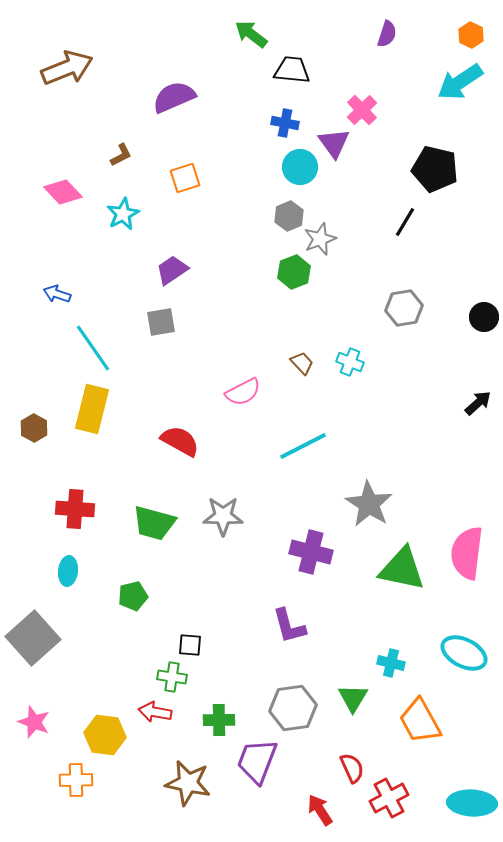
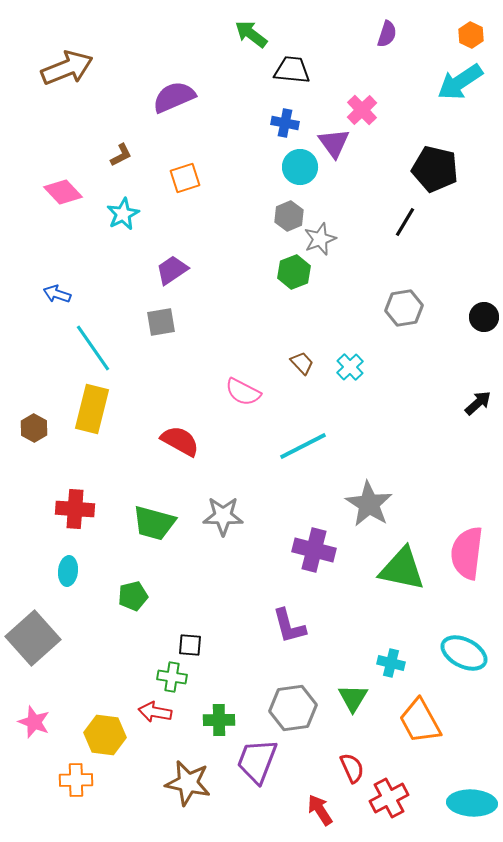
cyan cross at (350, 362): moved 5 px down; rotated 24 degrees clockwise
pink semicircle at (243, 392): rotated 54 degrees clockwise
purple cross at (311, 552): moved 3 px right, 2 px up
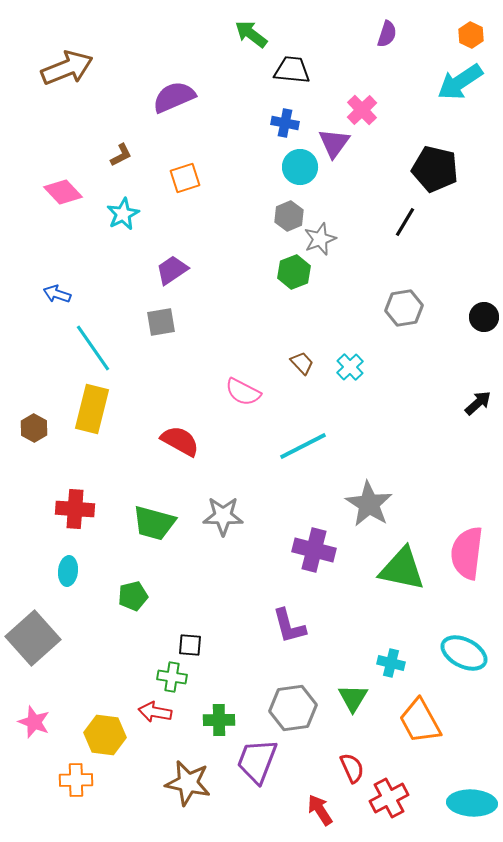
purple triangle at (334, 143): rotated 12 degrees clockwise
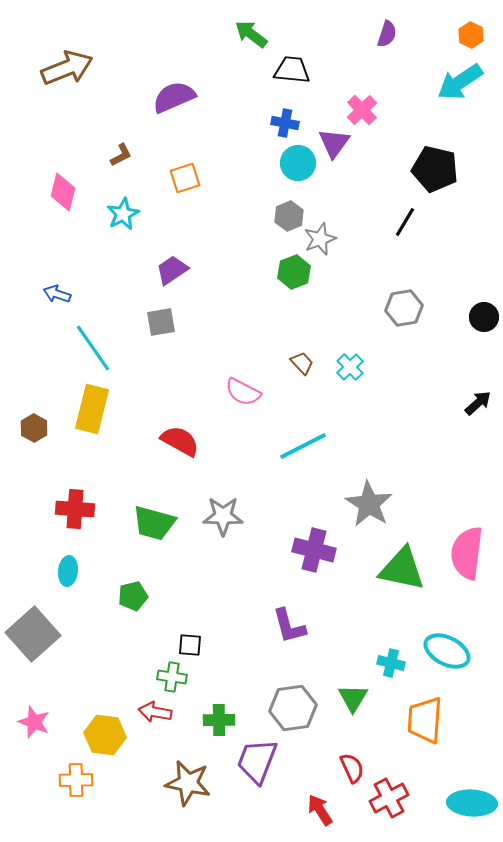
cyan circle at (300, 167): moved 2 px left, 4 px up
pink diamond at (63, 192): rotated 57 degrees clockwise
gray square at (33, 638): moved 4 px up
cyan ellipse at (464, 653): moved 17 px left, 2 px up
orange trapezoid at (420, 721): moved 5 px right, 1 px up; rotated 33 degrees clockwise
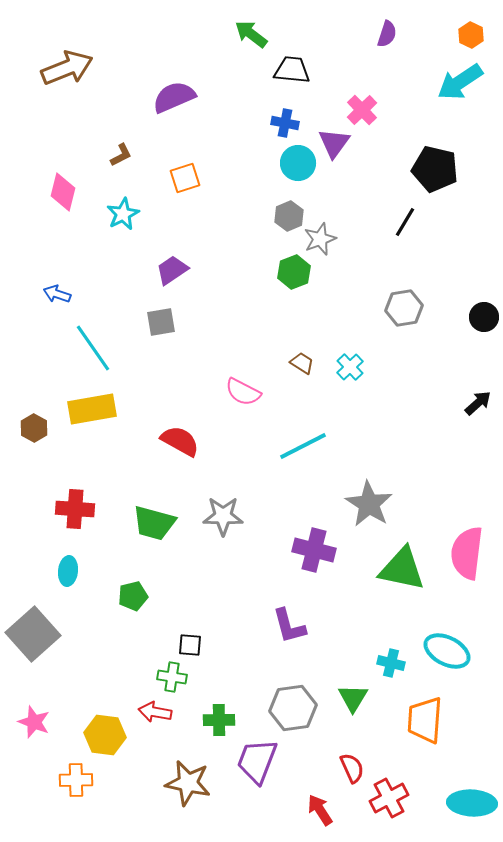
brown trapezoid at (302, 363): rotated 15 degrees counterclockwise
yellow rectangle at (92, 409): rotated 66 degrees clockwise
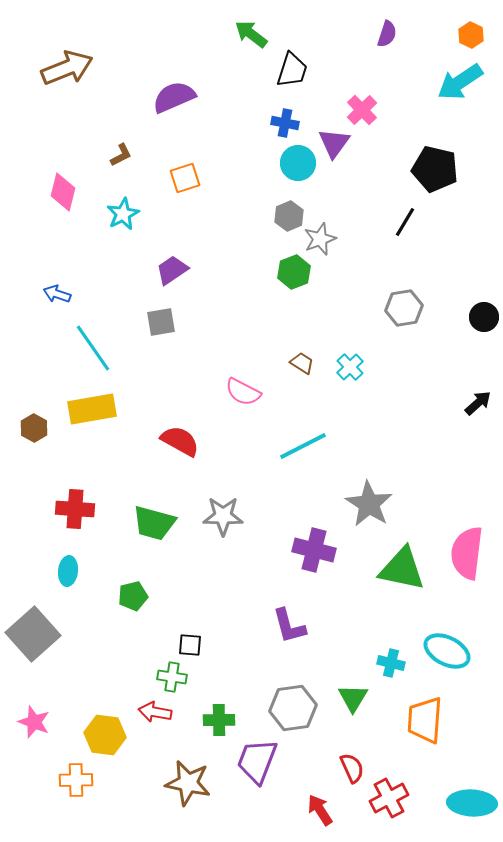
black trapezoid at (292, 70): rotated 102 degrees clockwise
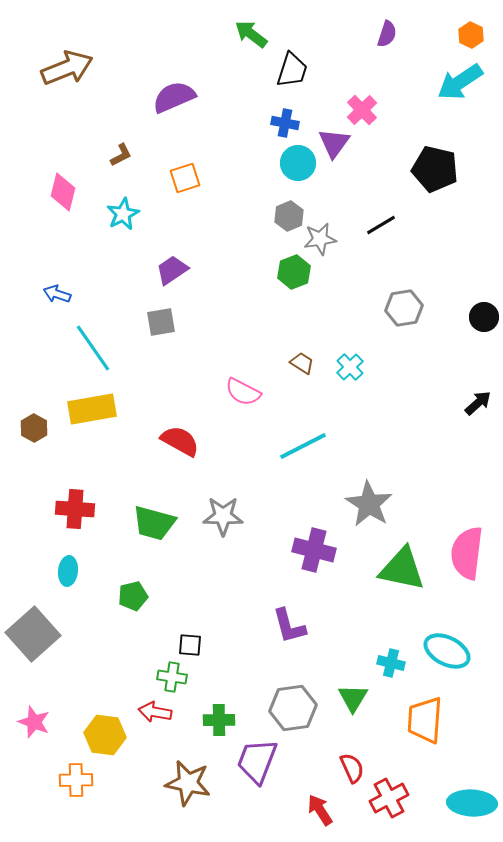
black line at (405, 222): moved 24 px left, 3 px down; rotated 28 degrees clockwise
gray star at (320, 239): rotated 12 degrees clockwise
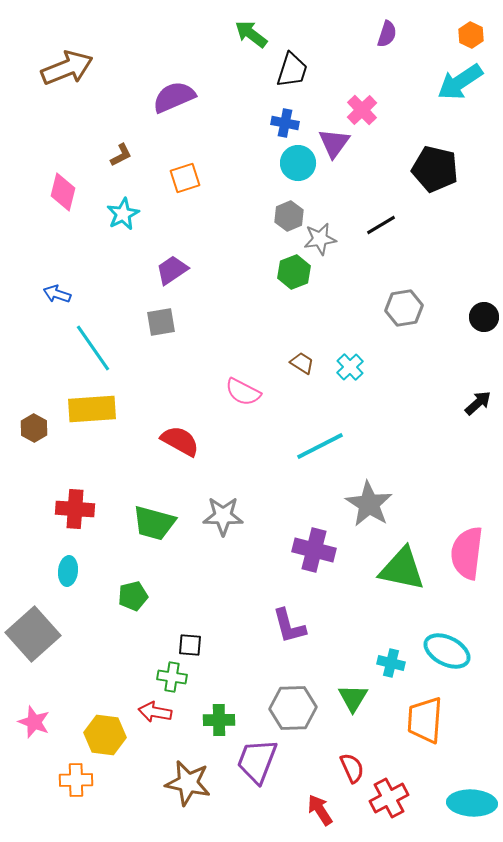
yellow rectangle at (92, 409): rotated 6 degrees clockwise
cyan line at (303, 446): moved 17 px right
gray hexagon at (293, 708): rotated 6 degrees clockwise
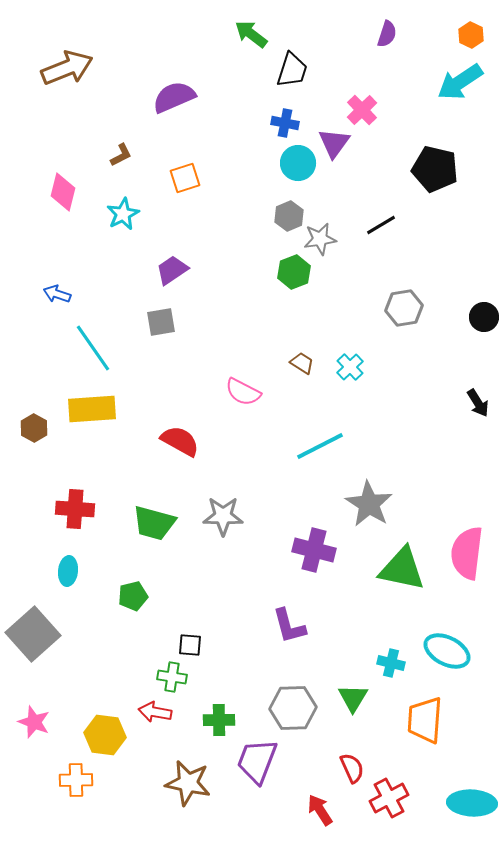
black arrow at (478, 403): rotated 100 degrees clockwise
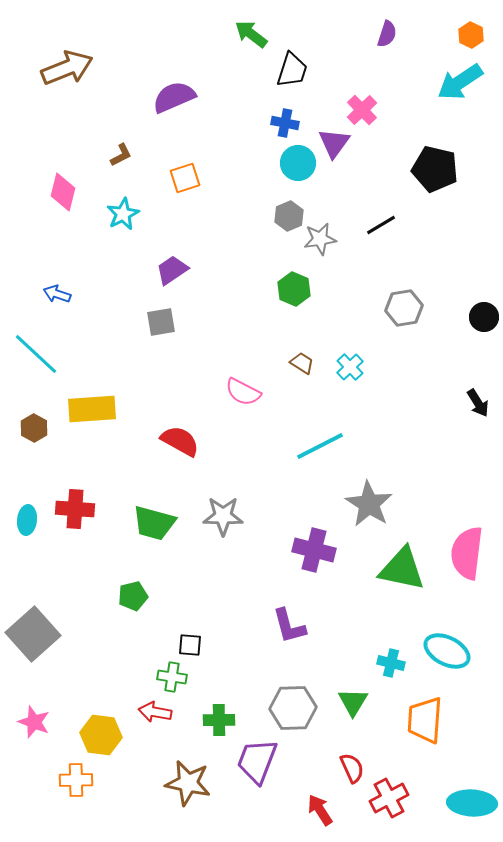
green hexagon at (294, 272): moved 17 px down; rotated 16 degrees counterclockwise
cyan line at (93, 348): moved 57 px left, 6 px down; rotated 12 degrees counterclockwise
cyan ellipse at (68, 571): moved 41 px left, 51 px up
green triangle at (353, 698): moved 4 px down
yellow hexagon at (105, 735): moved 4 px left
